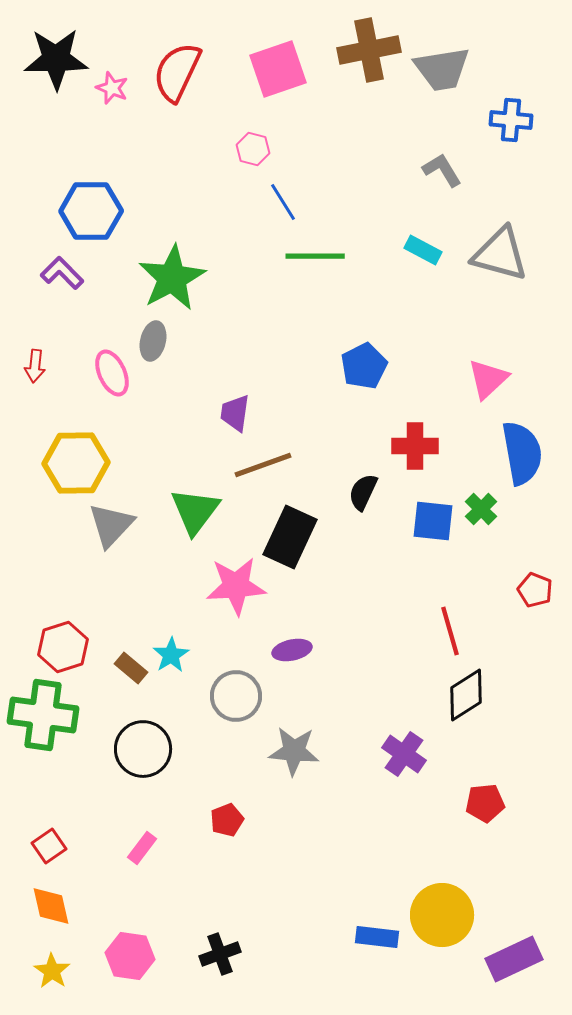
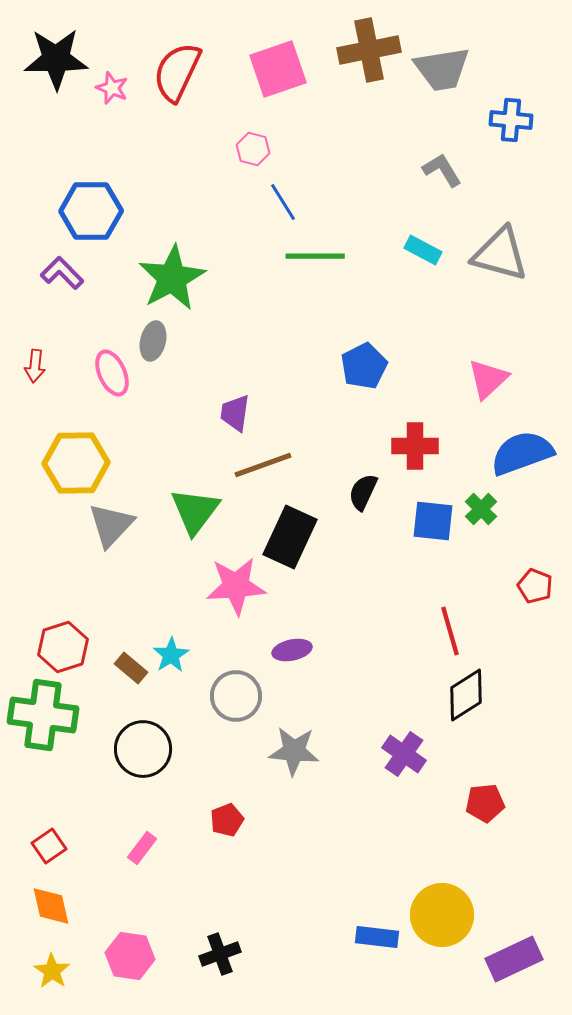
blue semicircle at (522, 453): rotated 100 degrees counterclockwise
red pentagon at (535, 590): moved 4 px up
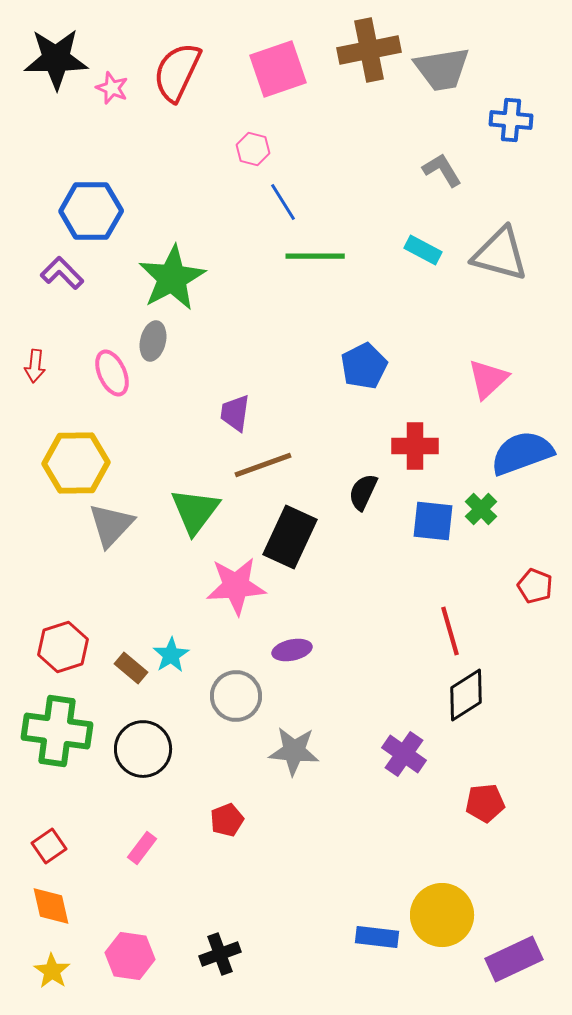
green cross at (43, 715): moved 14 px right, 16 px down
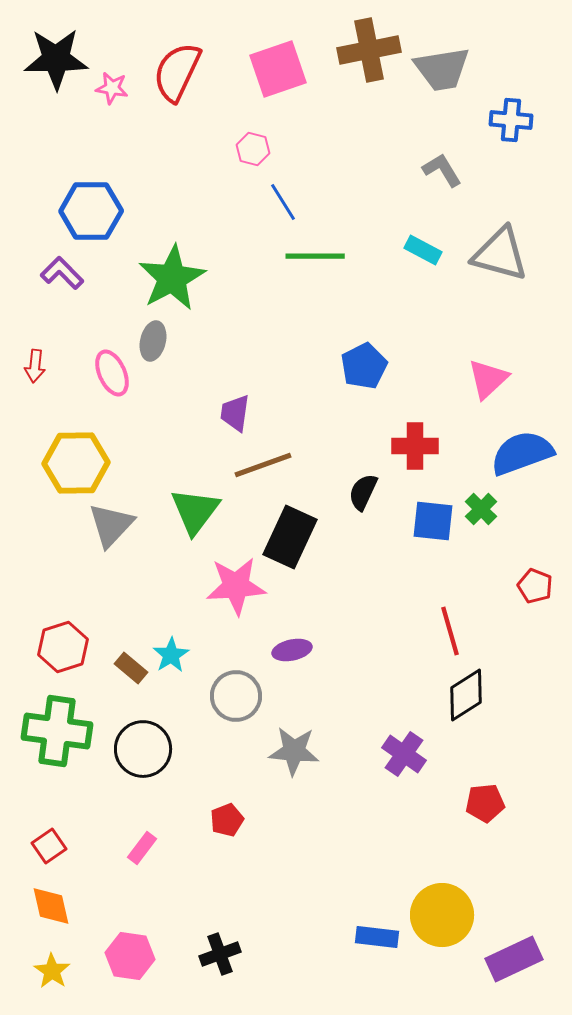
pink star at (112, 88): rotated 12 degrees counterclockwise
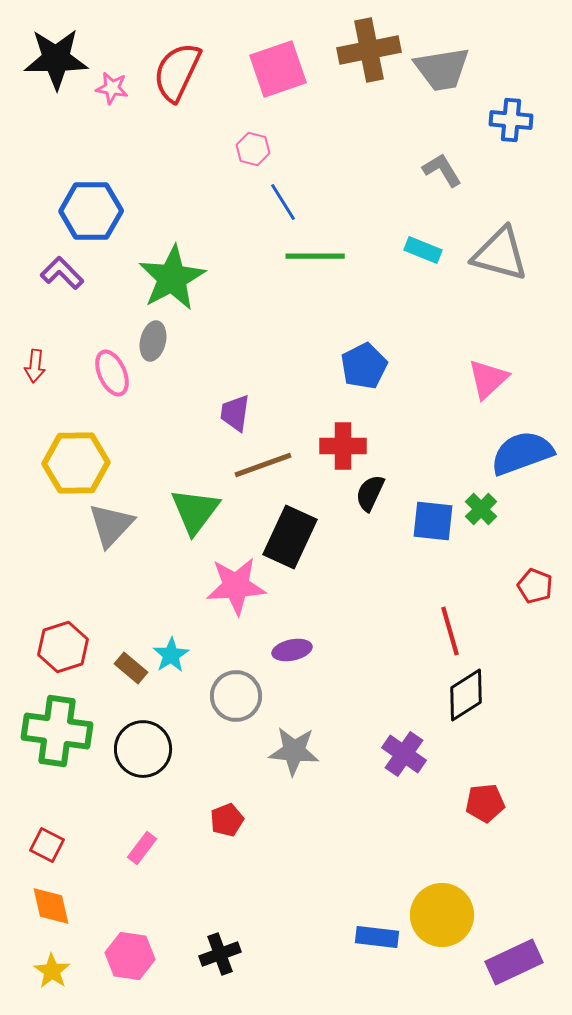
cyan rectangle at (423, 250): rotated 6 degrees counterclockwise
red cross at (415, 446): moved 72 px left
black semicircle at (363, 492): moved 7 px right, 1 px down
red square at (49, 846): moved 2 px left, 1 px up; rotated 28 degrees counterclockwise
purple rectangle at (514, 959): moved 3 px down
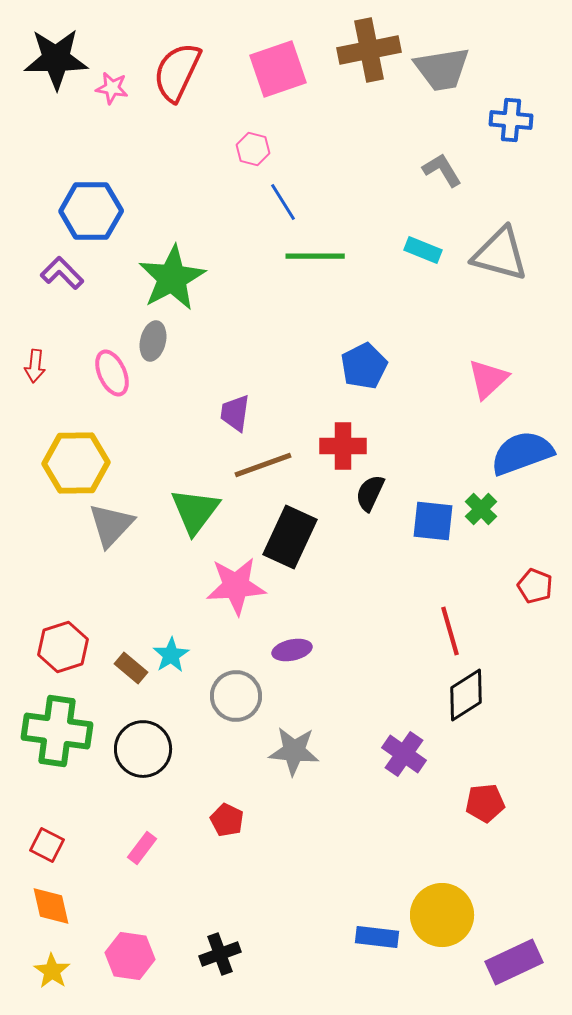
red pentagon at (227, 820): rotated 24 degrees counterclockwise
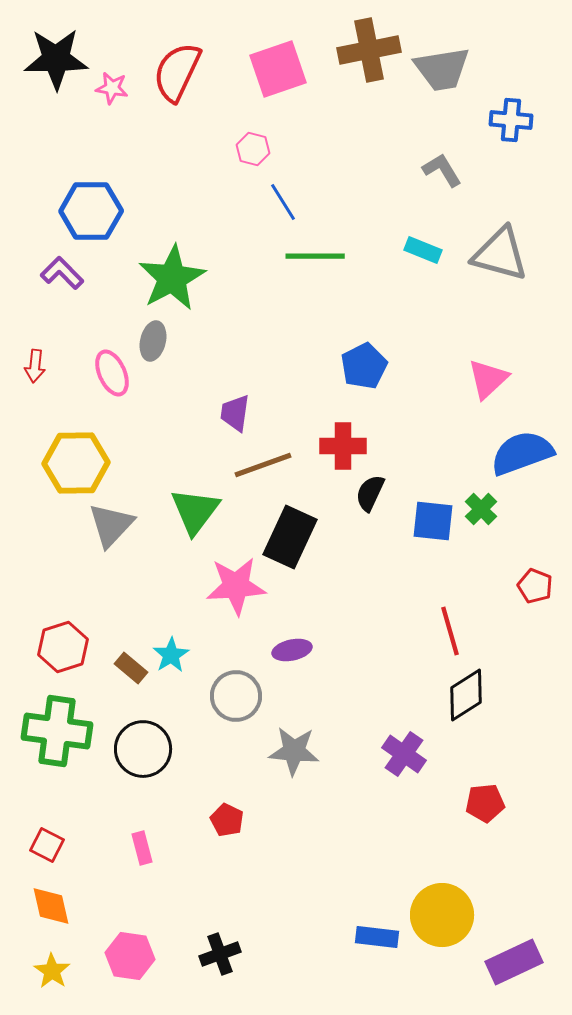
pink rectangle at (142, 848): rotated 52 degrees counterclockwise
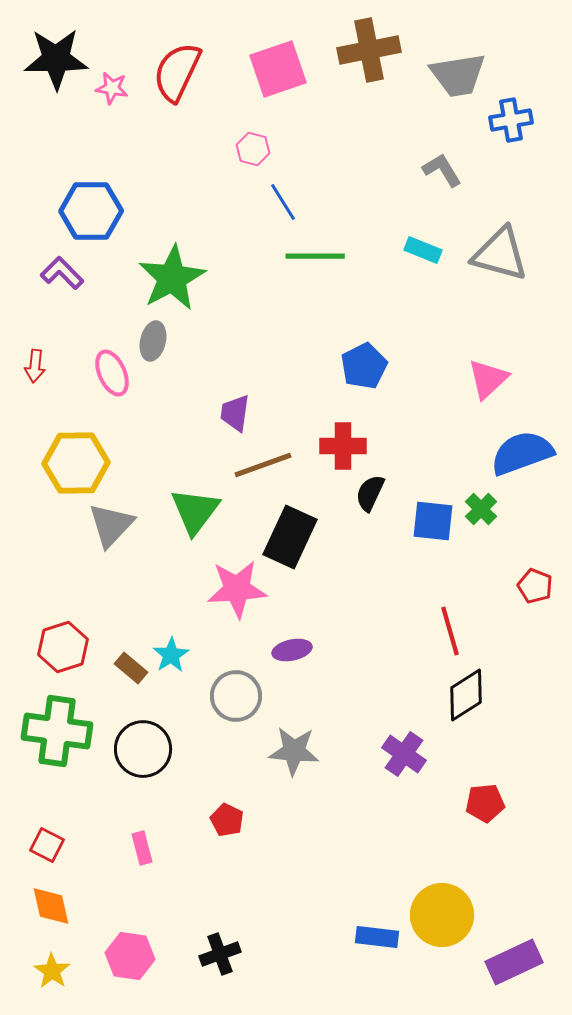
gray trapezoid at (442, 69): moved 16 px right, 6 px down
blue cross at (511, 120): rotated 15 degrees counterclockwise
pink star at (236, 586): moved 1 px right, 3 px down
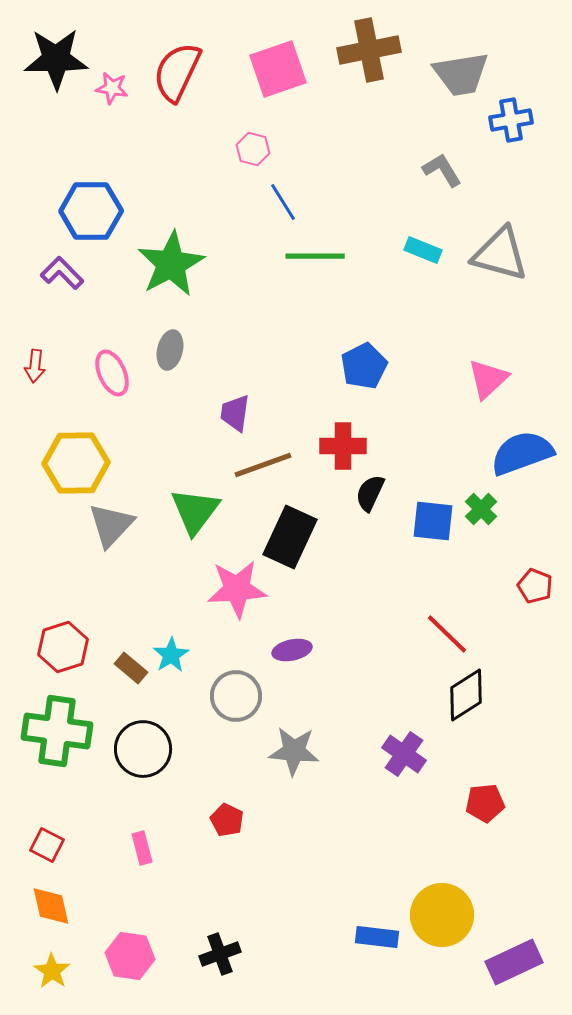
gray trapezoid at (458, 75): moved 3 px right, 1 px up
green star at (172, 278): moved 1 px left, 14 px up
gray ellipse at (153, 341): moved 17 px right, 9 px down
red line at (450, 631): moved 3 px left, 3 px down; rotated 30 degrees counterclockwise
